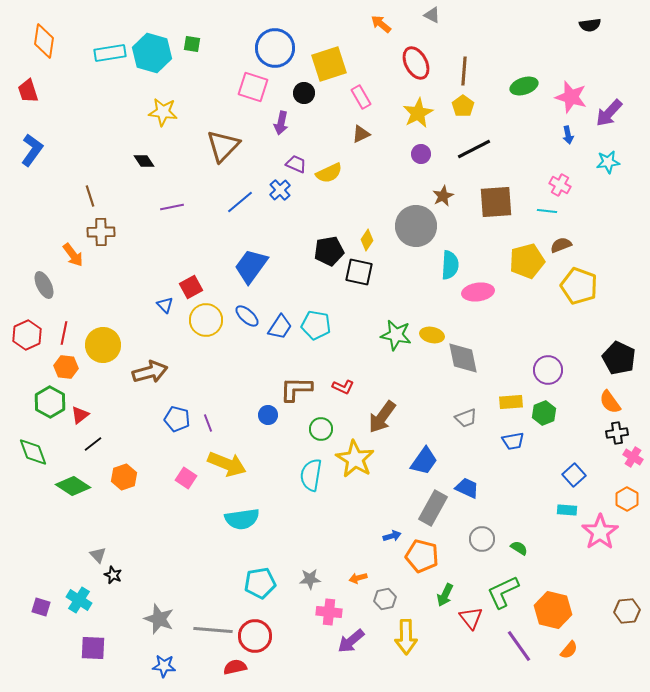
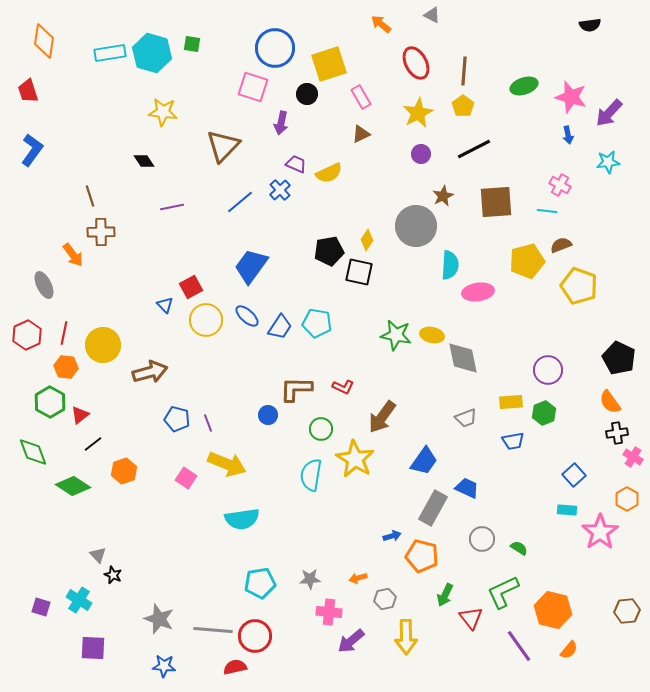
black circle at (304, 93): moved 3 px right, 1 px down
cyan pentagon at (316, 325): moved 1 px right, 2 px up
orange hexagon at (124, 477): moved 6 px up
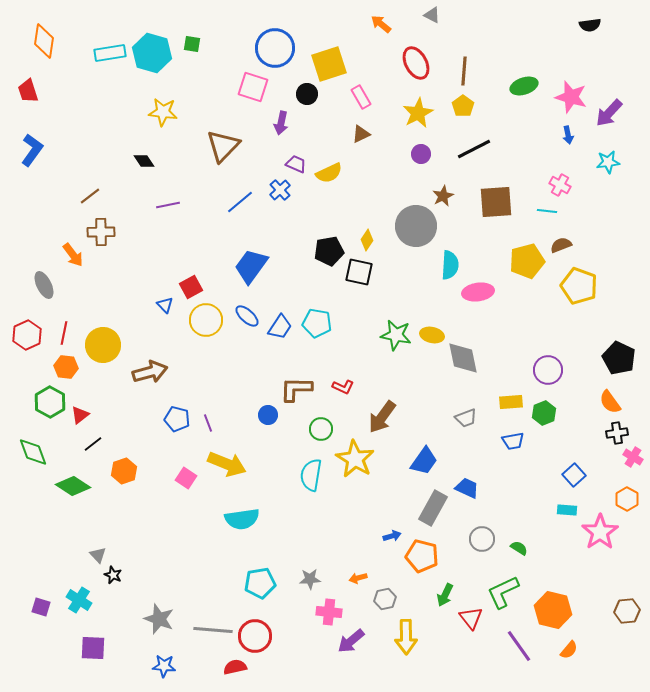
brown line at (90, 196): rotated 70 degrees clockwise
purple line at (172, 207): moved 4 px left, 2 px up
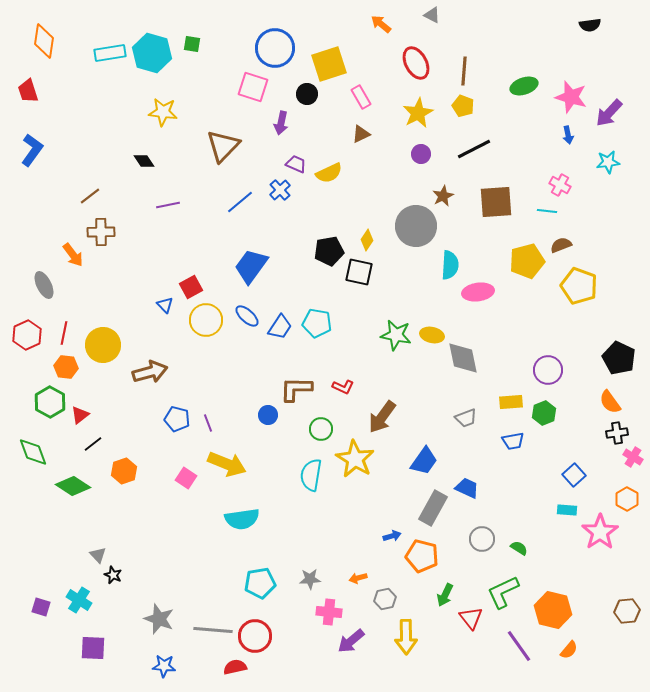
yellow pentagon at (463, 106): rotated 15 degrees counterclockwise
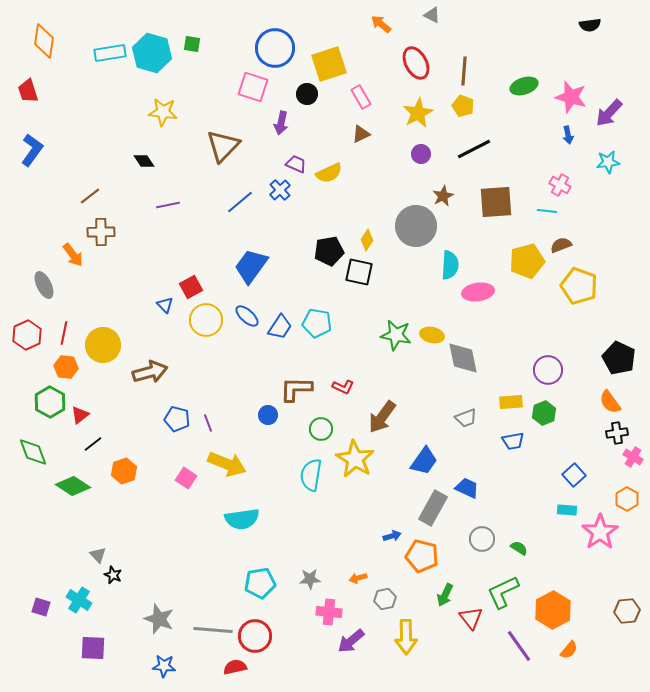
orange hexagon at (553, 610): rotated 18 degrees clockwise
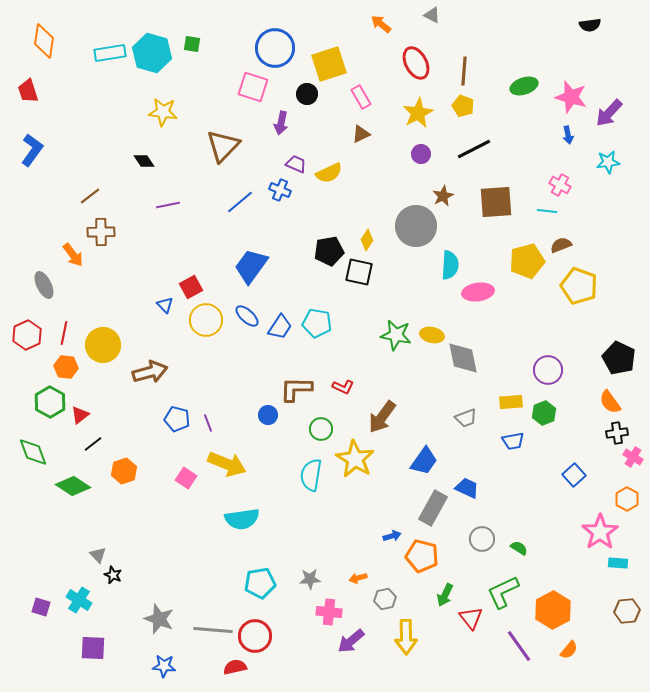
blue cross at (280, 190): rotated 25 degrees counterclockwise
cyan rectangle at (567, 510): moved 51 px right, 53 px down
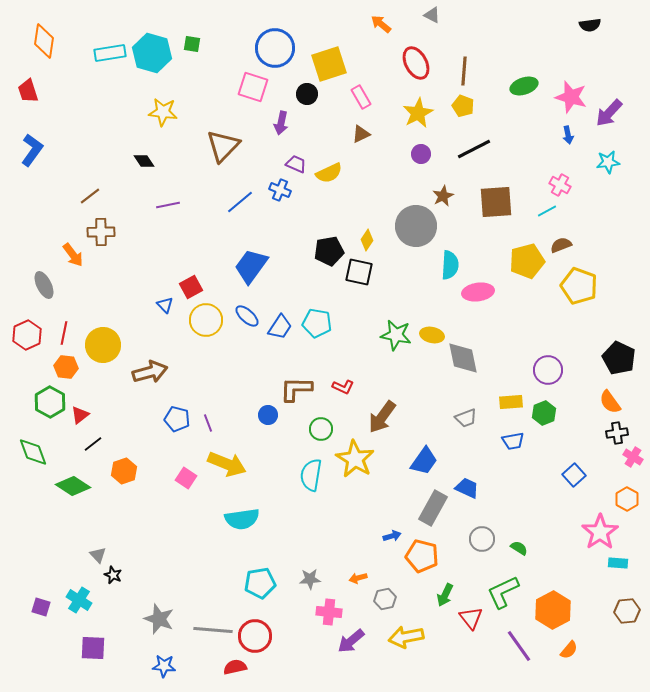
cyan line at (547, 211): rotated 36 degrees counterclockwise
yellow arrow at (406, 637): rotated 80 degrees clockwise
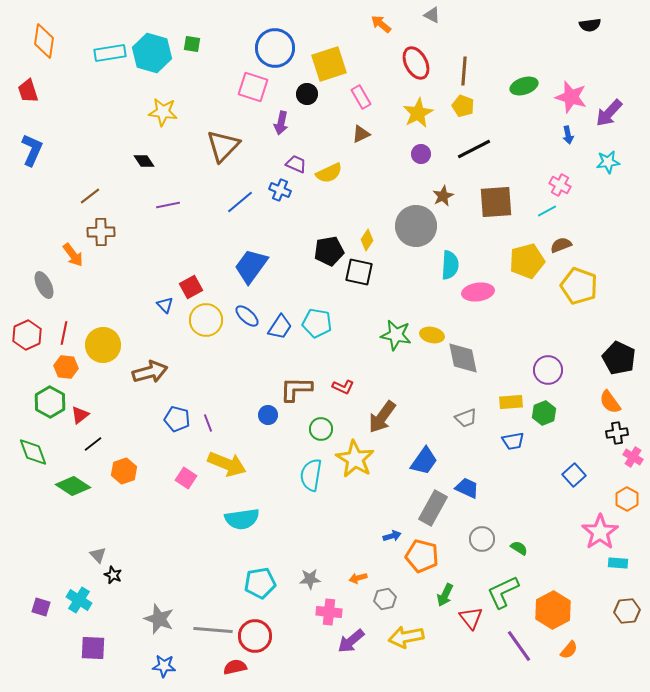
blue L-shape at (32, 150): rotated 12 degrees counterclockwise
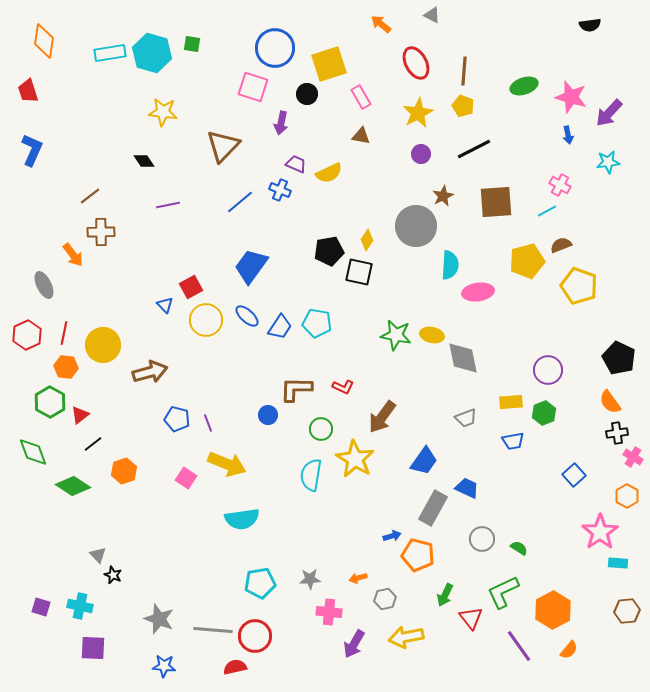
brown triangle at (361, 134): moved 2 px down; rotated 36 degrees clockwise
orange hexagon at (627, 499): moved 3 px up
orange pentagon at (422, 556): moved 4 px left, 1 px up
cyan cross at (79, 600): moved 1 px right, 6 px down; rotated 20 degrees counterclockwise
purple arrow at (351, 641): moved 3 px right, 3 px down; rotated 20 degrees counterclockwise
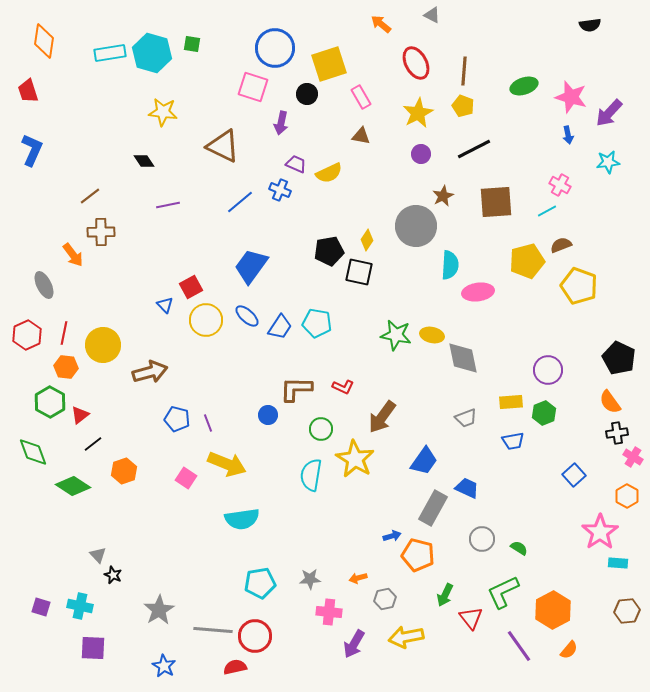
brown triangle at (223, 146): rotated 48 degrees counterclockwise
gray star at (159, 619): moved 9 px up; rotated 20 degrees clockwise
blue star at (164, 666): rotated 25 degrees clockwise
